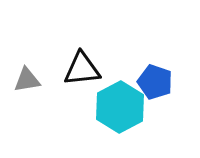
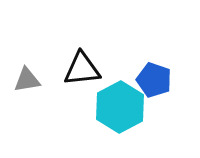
blue pentagon: moved 1 px left, 2 px up
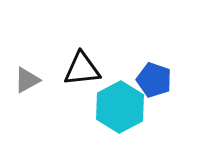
gray triangle: rotated 20 degrees counterclockwise
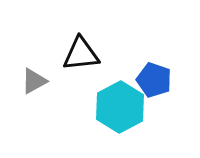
black triangle: moved 1 px left, 15 px up
gray triangle: moved 7 px right, 1 px down
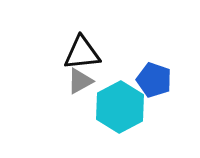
black triangle: moved 1 px right, 1 px up
gray triangle: moved 46 px right
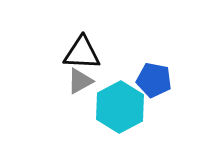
black triangle: rotated 9 degrees clockwise
blue pentagon: rotated 8 degrees counterclockwise
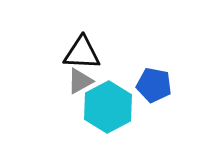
blue pentagon: moved 5 px down
cyan hexagon: moved 12 px left
